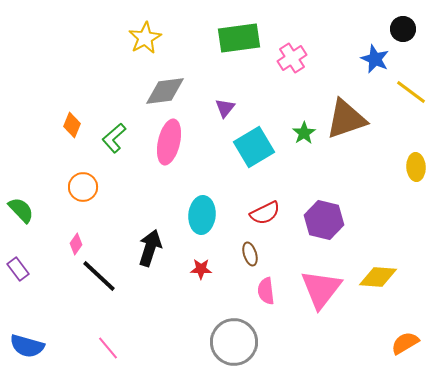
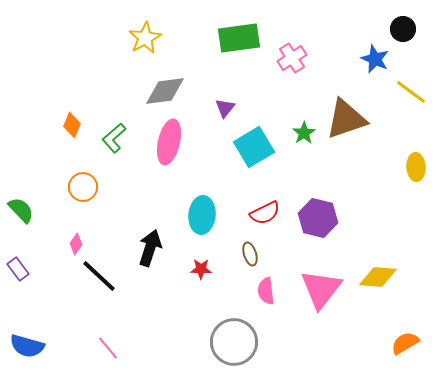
purple hexagon: moved 6 px left, 2 px up
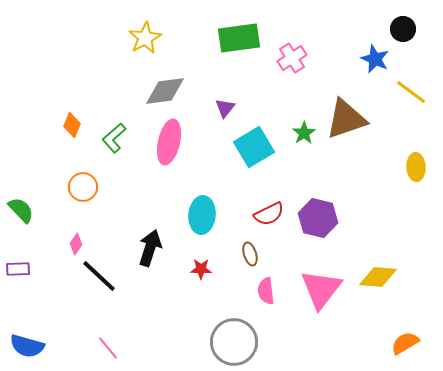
red semicircle: moved 4 px right, 1 px down
purple rectangle: rotated 55 degrees counterclockwise
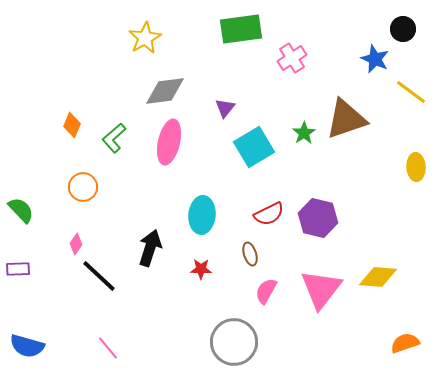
green rectangle: moved 2 px right, 9 px up
pink semicircle: rotated 36 degrees clockwise
orange semicircle: rotated 12 degrees clockwise
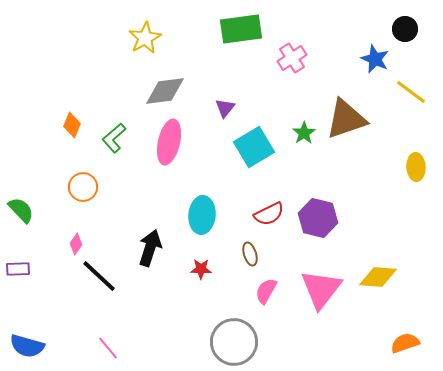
black circle: moved 2 px right
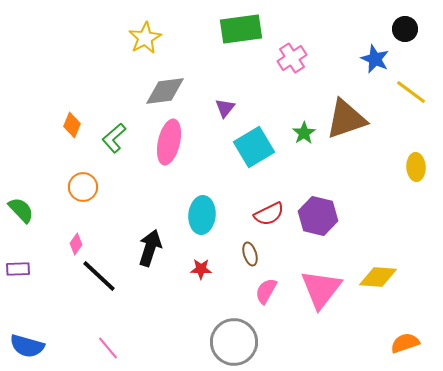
purple hexagon: moved 2 px up
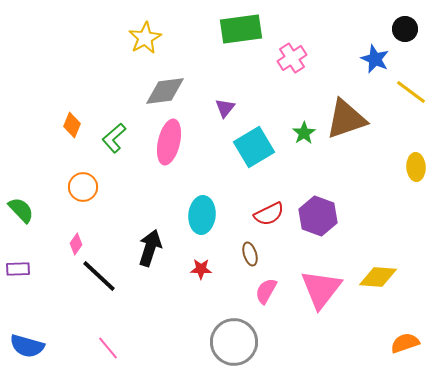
purple hexagon: rotated 6 degrees clockwise
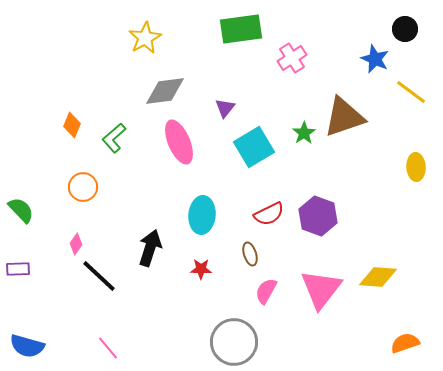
brown triangle: moved 2 px left, 2 px up
pink ellipse: moved 10 px right; rotated 36 degrees counterclockwise
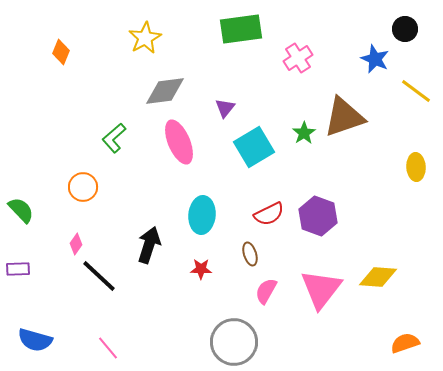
pink cross: moved 6 px right
yellow line: moved 5 px right, 1 px up
orange diamond: moved 11 px left, 73 px up
black arrow: moved 1 px left, 3 px up
blue semicircle: moved 8 px right, 6 px up
